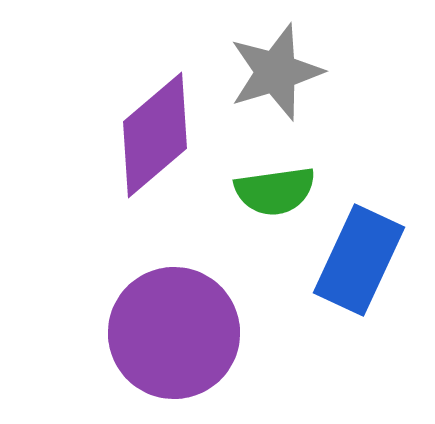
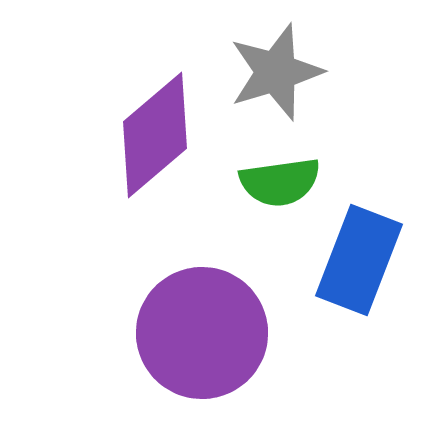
green semicircle: moved 5 px right, 9 px up
blue rectangle: rotated 4 degrees counterclockwise
purple circle: moved 28 px right
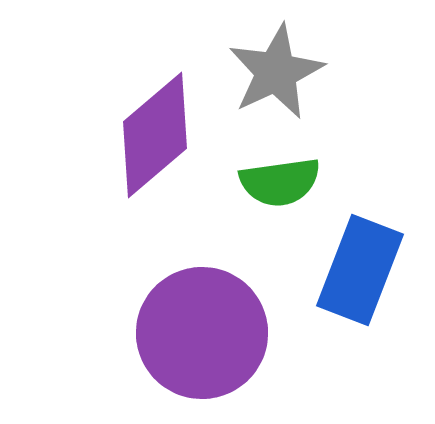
gray star: rotated 8 degrees counterclockwise
blue rectangle: moved 1 px right, 10 px down
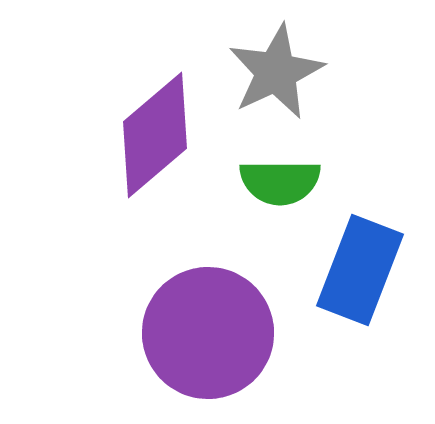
green semicircle: rotated 8 degrees clockwise
purple circle: moved 6 px right
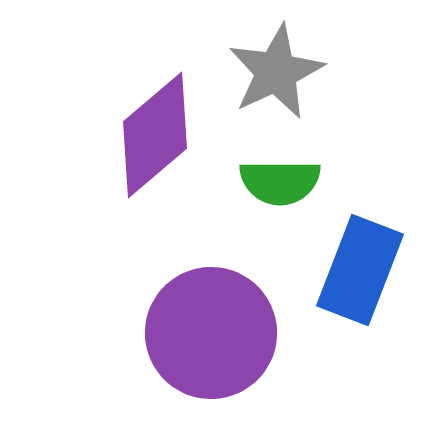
purple circle: moved 3 px right
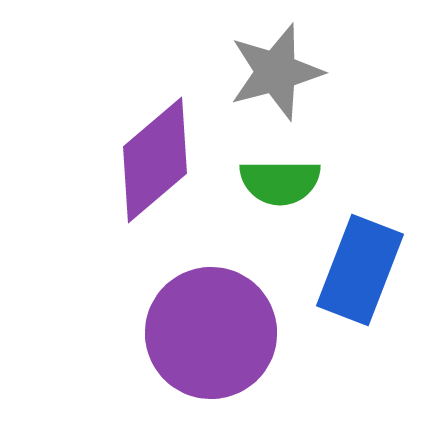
gray star: rotated 10 degrees clockwise
purple diamond: moved 25 px down
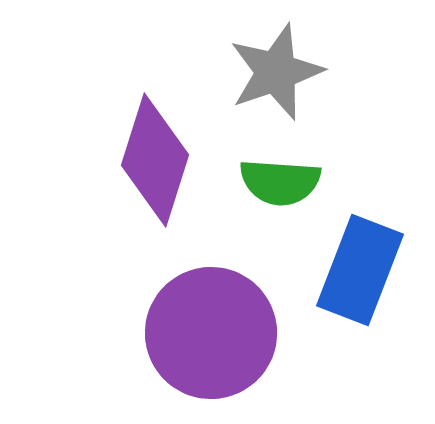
gray star: rotated 4 degrees counterclockwise
purple diamond: rotated 32 degrees counterclockwise
green semicircle: rotated 4 degrees clockwise
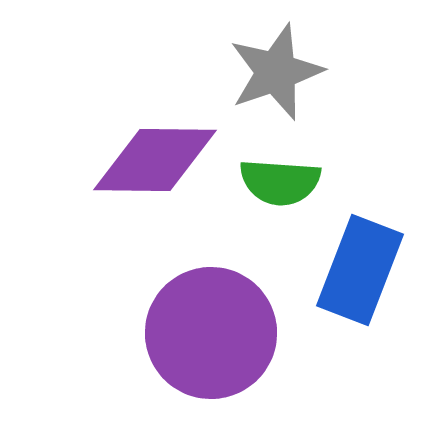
purple diamond: rotated 73 degrees clockwise
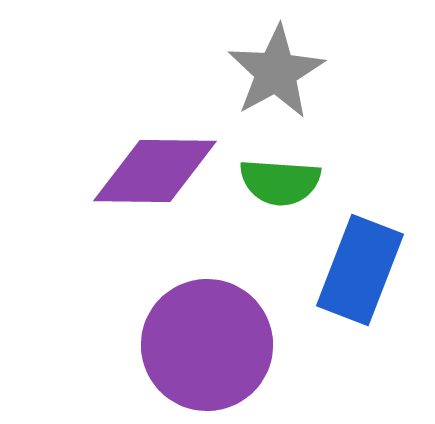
gray star: rotated 10 degrees counterclockwise
purple diamond: moved 11 px down
purple circle: moved 4 px left, 12 px down
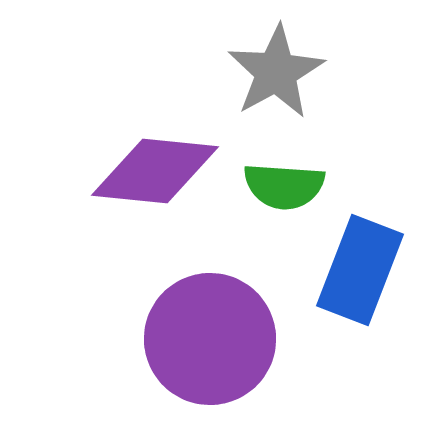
purple diamond: rotated 5 degrees clockwise
green semicircle: moved 4 px right, 4 px down
purple circle: moved 3 px right, 6 px up
